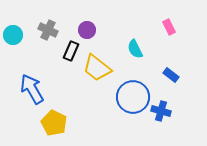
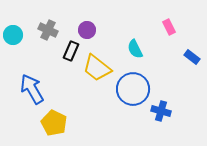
blue rectangle: moved 21 px right, 18 px up
blue circle: moved 8 px up
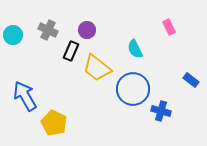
blue rectangle: moved 1 px left, 23 px down
blue arrow: moved 7 px left, 7 px down
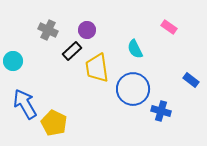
pink rectangle: rotated 28 degrees counterclockwise
cyan circle: moved 26 px down
black rectangle: moved 1 px right; rotated 24 degrees clockwise
yellow trapezoid: rotated 44 degrees clockwise
blue arrow: moved 8 px down
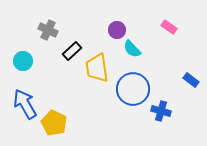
purple circle: moved 30 px right
cyan semicircle: moved 3 px left; rotated 18 degrees counterclockwise
cyan circle: moved 10 px right
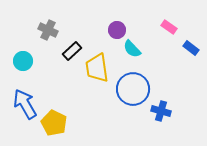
blue rectangle: moved 32 px up
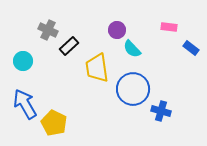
pink rectangle: rotated 28 degrees counterclockwise
black rectangle: moved 3 px left, 5 px up
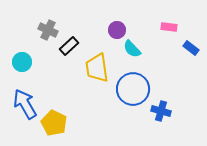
cyan circle: moved 1 px left, 1 px down
